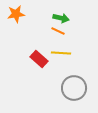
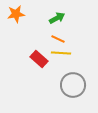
green arrow: moved 4 px left; rotated 42 degrees counterclockwise
orange line: moved 8 px down
gray circle: moved 1 px left, 3 px up
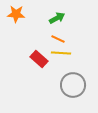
orange star: rotated 12 degrees clockwise
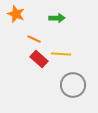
orange star: rotated 18 degrees clockwise
green arrow: rotated 28 degrees clockwise
orange line: moved 24 px left
yellow line: moved 1 px down
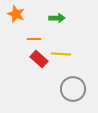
orange line: rotated 24 degrees counterclockwise
gray circle: moved 4 px down
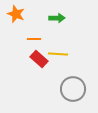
yellow line: moved 3 px left
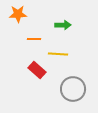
orange star: moved 2 px right; rotated 24 degrees counterclockwise
green arrow: moved 6 px right, 7 px down
red rectangle: moved 2 px left, 11 px down
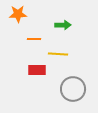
red rectangle: rotated 42 degrees counterclockwise
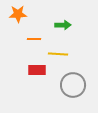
gray circle: moved 4 px up
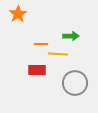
orange star: rotated 30 degrees counterclockwise
green arrow: moved 8 px right, 11 px down
orange line: moved 7 px right, 5 px down
gray circle: moved 2 px right, 2 px up
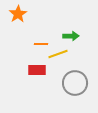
yellow line: rotated 24 degrees counterclockwise
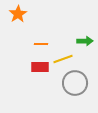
green arrow: moved 14 px right, 5 px down
yellow line: moved 5 px right, 5 px down
red rectangle: moved 3 px right, 3 px up
